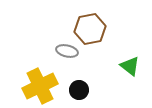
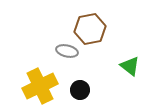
black circle: moved 1 px right
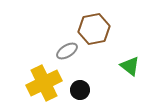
brown hexagon: moved 4 px right
gray ellipse: rotated 45 degrees counterclockwise
yellow cross: moved 4 px right, 3 px up
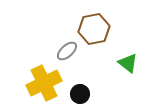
gray ellipse: rotated 10 degrees counterclockwise
green triangle: moved 2 px left, 3 px up
black circle: moved 4 px down
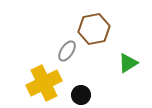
gray ellipse: rotated 15 degrees counterclockwise
green triangle: rotated 50 degrees clockwise
black circle: moved 1 px right, 1 px down
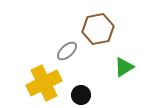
brown hexagon: moved 4 px right
gray ellipse: rotated 15 degrees clockwise
green triangle: moved 4 px left, 4 px down
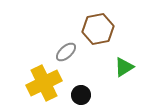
gray ellipse: moved 1 px left, 1 px down
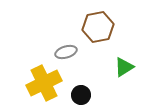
brown hexagon: moved 2 px up
gray ellipse: rotated 25 degrees clockwise
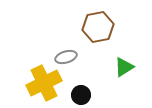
gray ellipse: moved 5 px down
